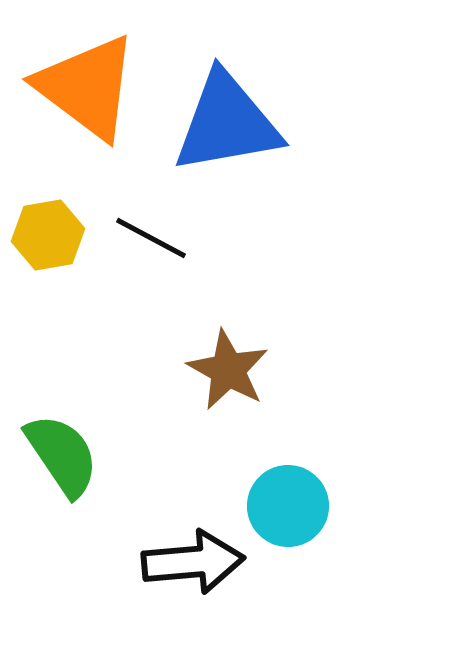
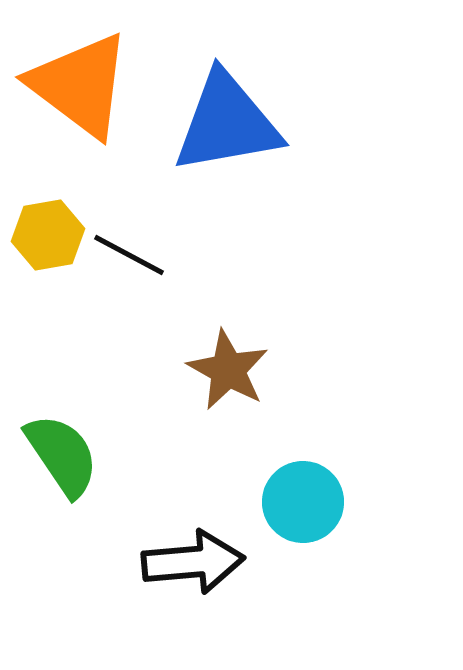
orange triangle: moved 7 px left, 2 px up
black line: moved 22 px left, 17 px down
cyan circle: moved 15 px right, 4 px up
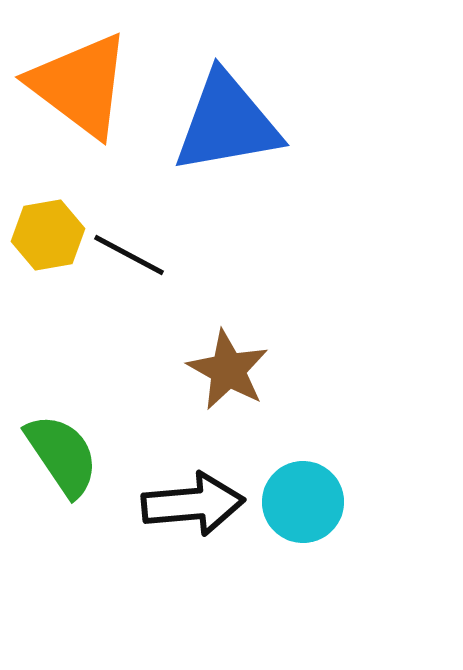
black arrow: moved 58 px up
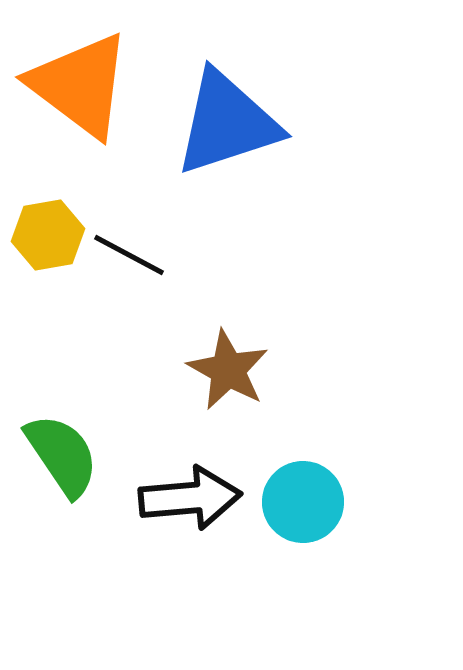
blue triangle: rotated 8 degrees counterclockwise
black arrow: moved 3 px left, 6 px up
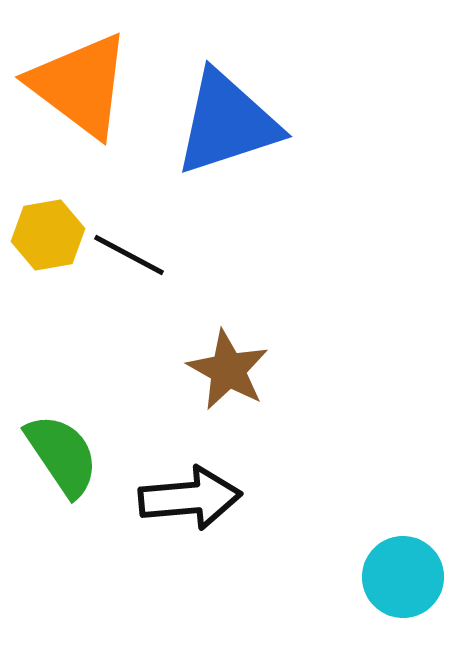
cyan circle: moved 100 px right, 75 px down
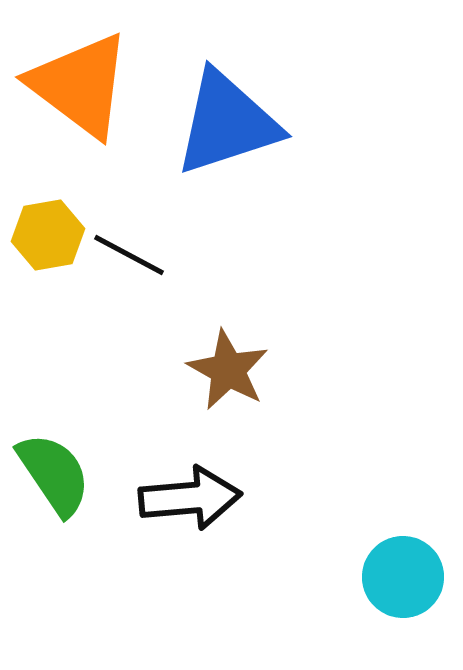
green semicircle: moved 8 px left, 19 px down
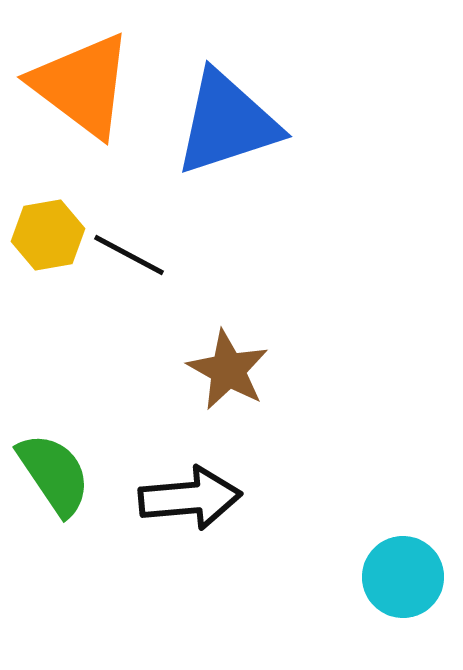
orange triangle: moved 2 px right
